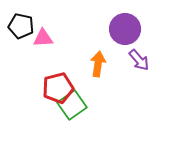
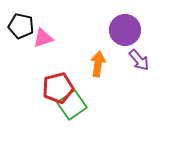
purple circle: moved 1 px down
pink triangle: rotated 15 degrees counterclockwise
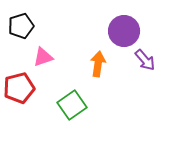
black pentagon: rotated 30 degrees counterclockwise
purple circle: moved 1 px left, 1 px down
pink triangle: moved 19 px down
purple arrow: moved 6 px right
red pentagon: moved 39 px left
